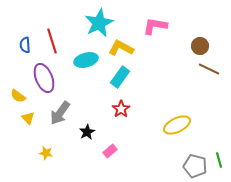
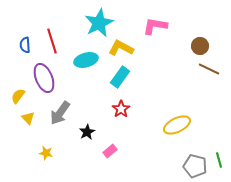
yellow semicircle: rotated 91 degrees clockwise
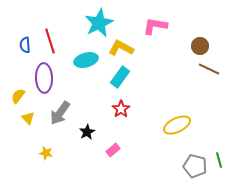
red line: moved 2 px left
purple ellipse: rotated 20 degrees clockwise
pink rectangle: moved 3 px right, 1 px up
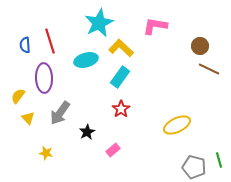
yellow L-shape: rotated 15 degrees clockwise
gray pentagon: moved 1 px left, 1 px down
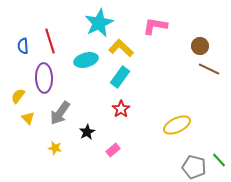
blue semicircle: moved 2 px left, 1 px down
yellow star: moved 9 px right, 5 px up
green line: rotated 28 degrees counterclockwise
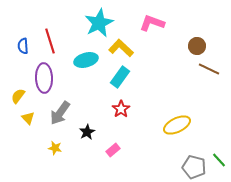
pink L-shape: moved 3 px left, 3 px up; rotated 10 degrees clockwise
brown circle: moved 3 px left
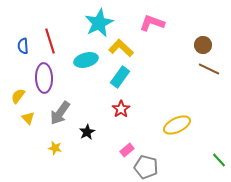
brown circle: moved 6 px right, 1 px up
pink rectangle: moved 14 px right
gray pentagon: moved 48 px left
